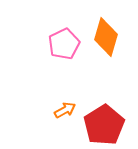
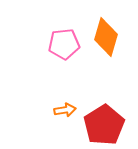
pink pentagon: rotated 20 degrees clockwise
orange arrow: rotated 20 degrees clockwise
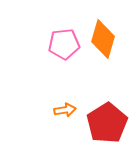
orange diamond: moved 3 px left, 2 px down
red pentagon: moved 3 px right, 2 px up
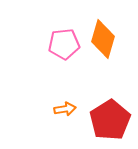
orange arrow: moved 1 px up
red pentagon: moved 3 px right, 3 px up
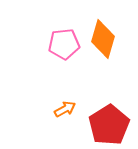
orange arrow: rotated 20 degrees counterclockwise
red pentagon: moved 1 px left, 5 px down
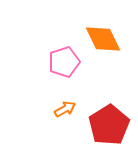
orange diamond: rotated 42 degrees counterclockwise
pink pentagon: moved 18 px down; rotated 12 degrees counterclockwise
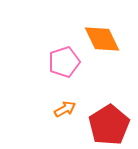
orange diamond: moved 1 px left
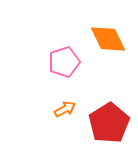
orange diamond: moved 6 px right
red pentagon: moved 2 px up
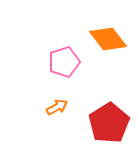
orange diamond: rotated 12 degrees counterclockwise
orange arrow: moved 8 px left, 2 px up
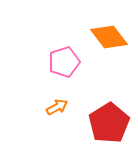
orange diamond: moved 1 px right, 2 px up
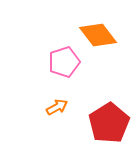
orange diamond: moved 11 px left, 2 px up
